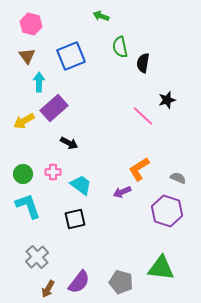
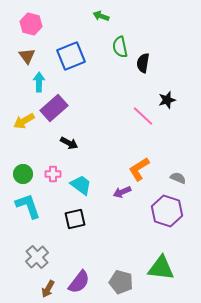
pink cross: moved 2 px down
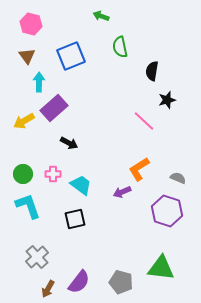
black semicircle: moved 9 px right, 8 px down
pink line: moved 1 px right, 5 px down
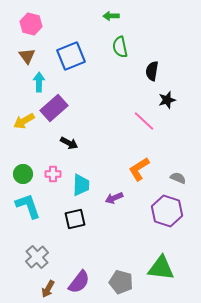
green arrow: moved 10 px right; rotated 21 degrees counterclockwise
cyan trapezoid: rotated 55 degrees clockwise
purple arrow: moved 8 px left, 6 px down
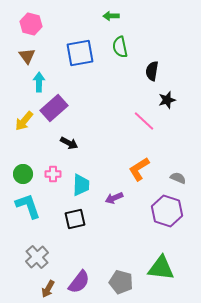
blue square: moved 9 px right, 3 px up; rotated 12 degrees clockwise
yellow arrow: rotated 20 degrees counterclockwise
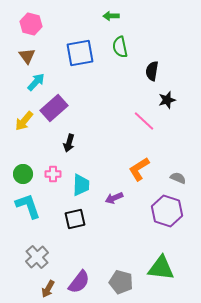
cyan arrow: moved 3 px left; rotated 42 degrees clockwise
black arrow: rotated 78 degrees clockwise
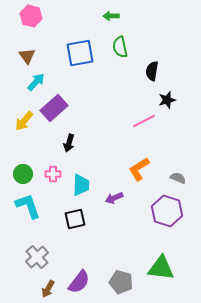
pink hexagon: moved 8 px up
pink line: rotated 70 degrees counterclockwise
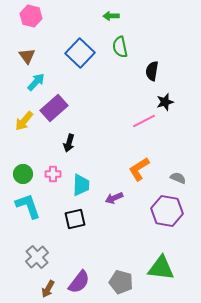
blue square: rotated 36 degrees counterclockwise
black star: moved 2 px left, 2 px down
purple hexagon: rotated 8 degrees counterclockwise
